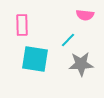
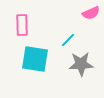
pink semicircle: moved 6 px right, 2 px up; rotated 30 degrees counterclockwise
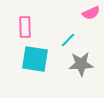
pink rectangle: moved 3 px right, 2 px down
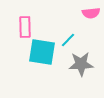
pink semicircle: rotated 18 degrees clockwise
cyan square: moved 7 px right, 7 px up
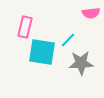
pink rectangle: rotated 15 degrees clockwise
gray star: moved 1 px up
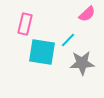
pink semicircle: moved 4 px left, 1 px down; rotated 36 degrees counterclockwise
pink rectangle: moved 3 px up
gray star: moved 1 px right
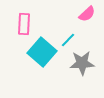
pink rectangle: moved 1 px left; rotated 10 degrees counterclockwise
cyan square: rotated 32 degrees clockwise
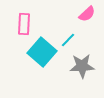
gray star: moved 3 px down
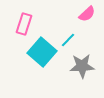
pink rectangle: rotated 15 degrees clockwise
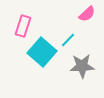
pink rectangle: moved 1 px left, 2 px down
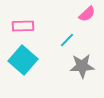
pink rectangle: rotated 70 degrees clockwise
cyan line: moved 1 px left
cyan square: moved 19 px left, 8 px down
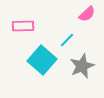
cyan square: moved 19 px right
gray star: rotated 20 degrees counterclockwise
